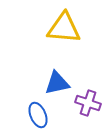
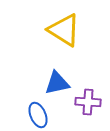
yellow triangle: moved 2 px down; rotated 27 degrees clockwise
purple cross: moved 1 px up; rotated 15 degrees counterclockwise
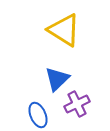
blue triangle: moved 4 px up; rotated 32 degrees counterclockwise
purple cross: moved 11 px left, 2 px down; rotated 30 degrees counterclockwise
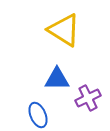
blue triangle: rotated 44 degrees clockwise
purple cross: moved 11 px right, 6 px up
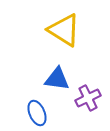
blue triangle: rotated 8 degrees clockwise
blue ellipse: moved 1 px left, 2 px up
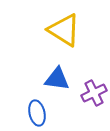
purple cross: moved 6 px right, 5 px up
blue ellipse: rotated 10 degrees clockwise
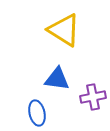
purple cross: moved 1 px left, 4 px down; rotated 15 degrees clockwise
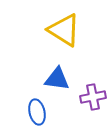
blue ellipse: moved 1 px up
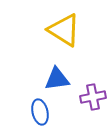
blue triangle: rotated 16 degrees counterclockwise
blue ellipse: moved 3 px right
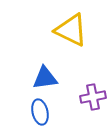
yellow triangle: moved 7 px right; rotated 6 degrees counterclockwise
blue triangle: moved 12 px left, 1 px up
